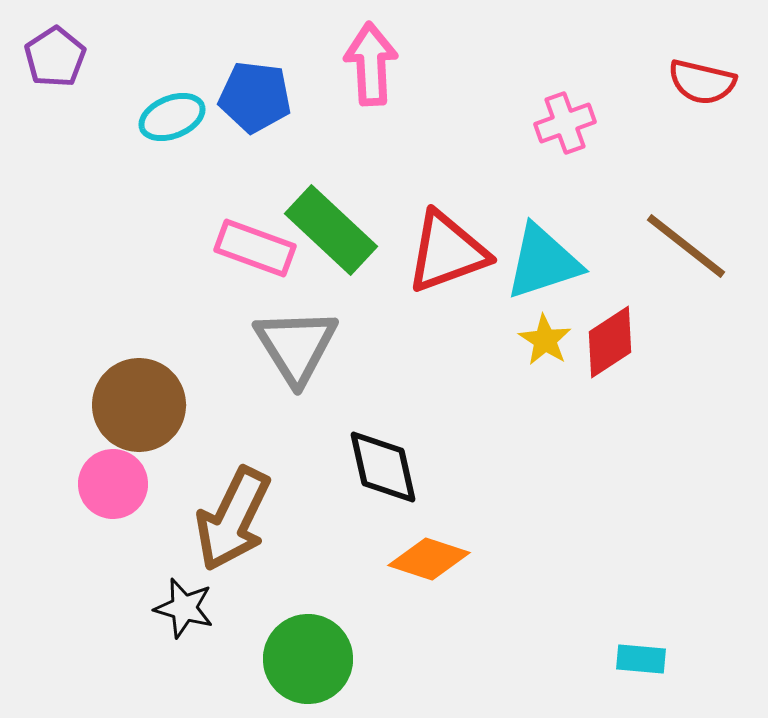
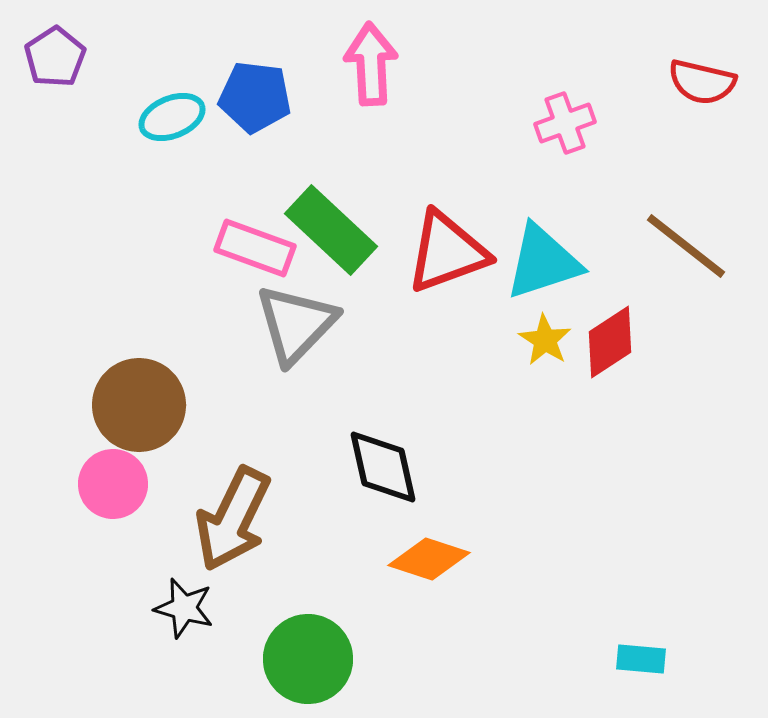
gray triangle: moved 22 px up; rotated 16 degrees clockwise
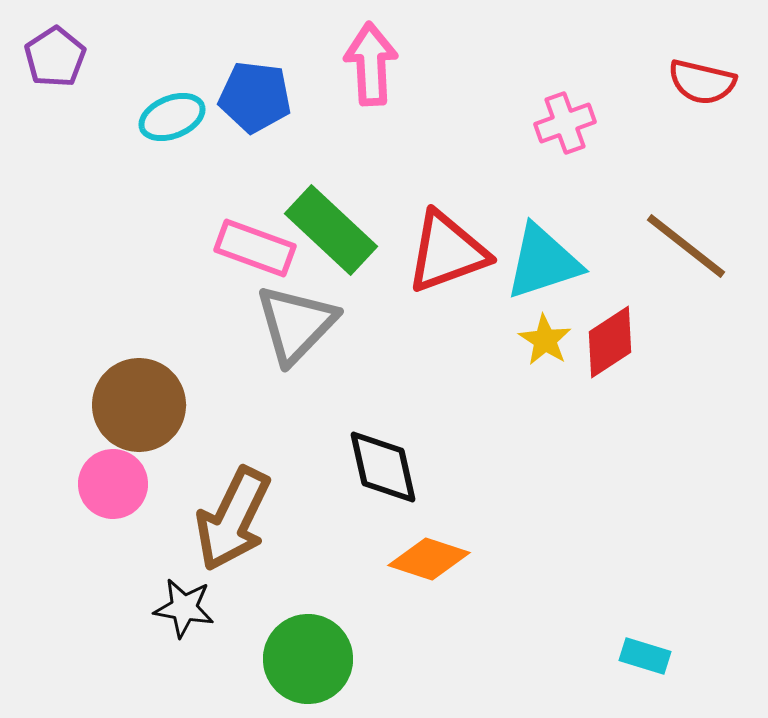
black star: rotated 6 degrees counterclockwise
cyan rectangle: moved 4 px right, 3 px up; rotated 12 degrees clockwise
